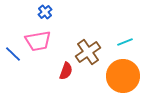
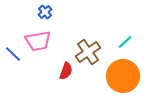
cyan line: rotated 21 degrees counterclockwise
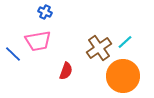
blue cross: rotated 24 degrees counterclockwise
brown cross: moved 11 px right, 4 px up
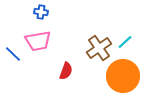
blue cross: moved 4 px left; rotated 16 degrees counterclockwise
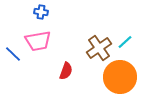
orange circle: moved 3 px left, 1 px down
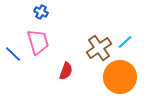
blue cross: rotated 16 degrees clockwise
pink trapezoid: moved 1 px down; rotated 96 degrees counterclockwise
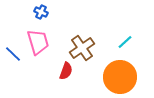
brown cross: moved 17 px left
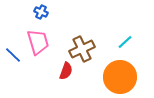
brown cross: moved 1 px down; rotated 10 degrees clockwise
blue line: moved 1 px down
